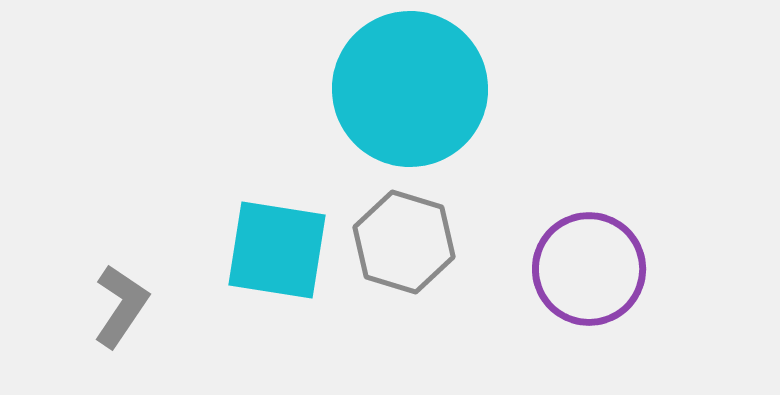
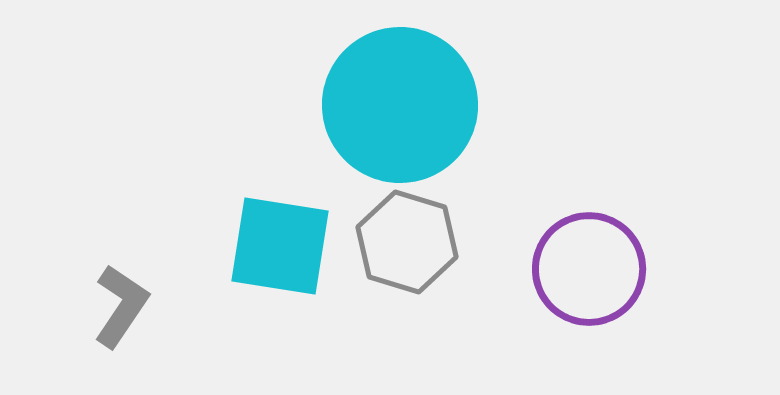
cyan circle: moved 10 px left, 16 px down
gray hexagon: moved 3 px right
cyan square: moved 3 px right, 4 px up
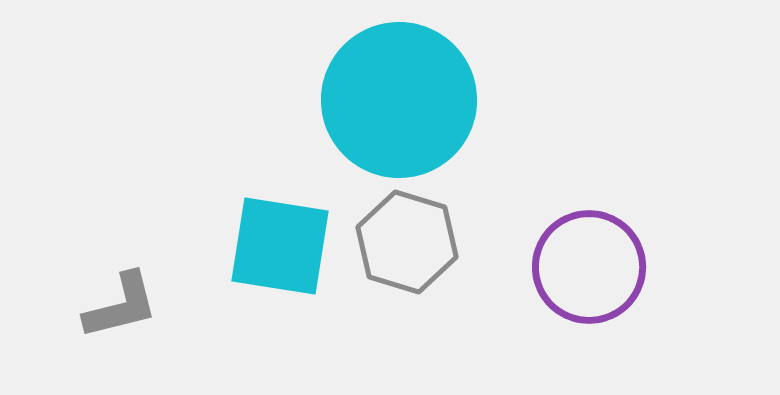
cyan circle: moved 1 px left, 5 px up
purple circle: moved 2 px up
gray L-shape: rotated 42 degrees clockwise
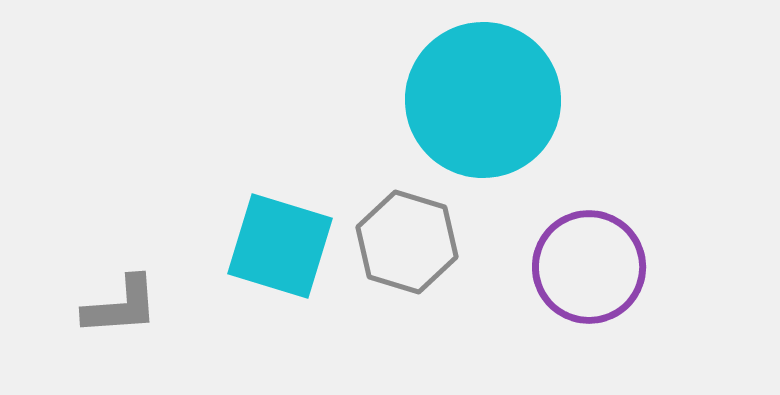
cyan circle: moved 84 px right
cyan square: rotated 8 degrees clockwise
gray L-shape: rotated 10 degrees clockwise
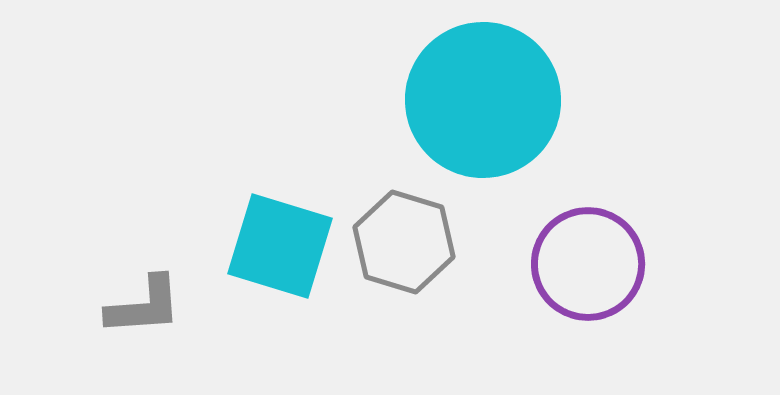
gray hexagon: moved 3 px left
purple circle: moved 1 px left, 3 px up
gray L-shape: moved 23 px right
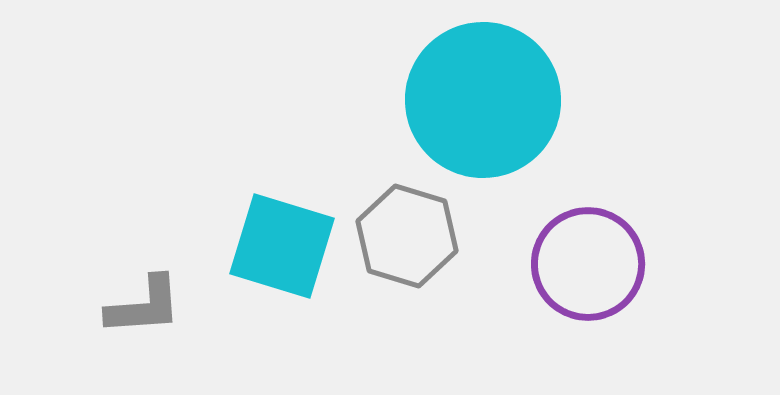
gray hexagon: moved 3 px right, 6 px up
cyan square: moved 2 px right
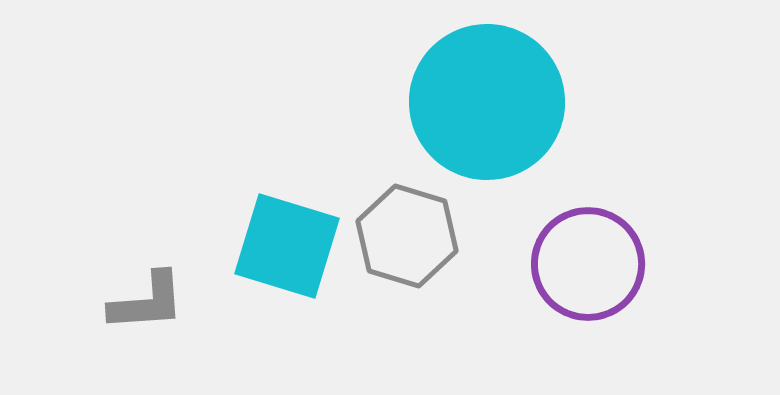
cyan circle: moved 4 px right, 2 px down
cyan square: moved 5 px right
gray L-shape: moved 3 px right, 4 px up
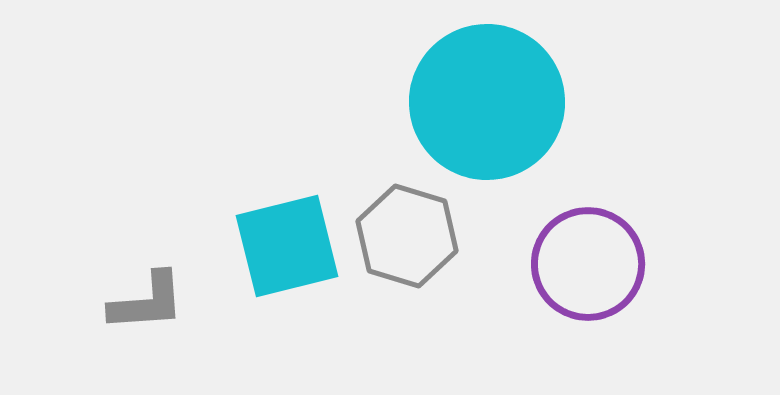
cyan square: rotated 31 degrees counterclockwise
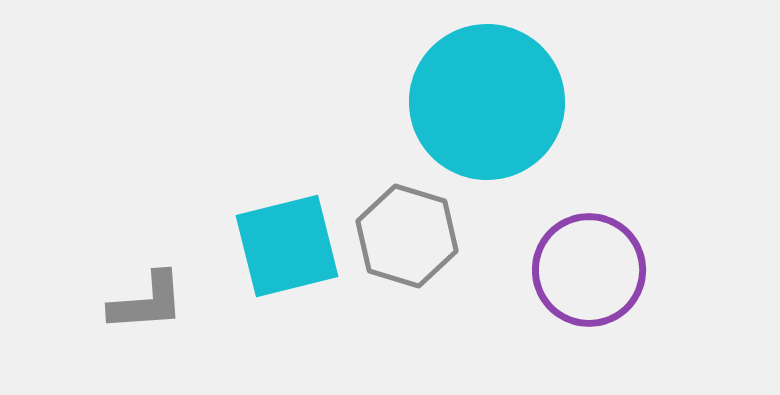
purple circle: moved 1 px right, 6 px down
